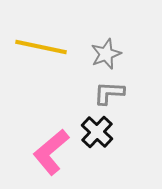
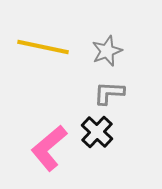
yellow line: moved 2 px right
gray star: moved 1 px right, 3 px up
pink L-shape: moved 2 px left, 4 px up
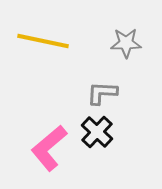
yellow line: moved 6 px up
gray star: moved 19 px right, 8 px up; rotated 20 degrees clockwise
gray L-shape: moved 7 px left
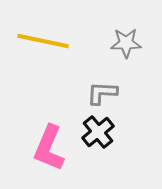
black cross: moved 1 px right; rotated 8 degrees clockwise
pink L-shape: rotated 27 degrees counterclockwise
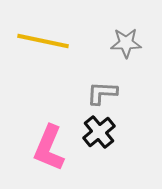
black cross: moved 1 px right
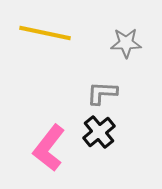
yellow line: moved 2 px right, 8 px up
pink L-shape: rotated 15 degrees clockwise
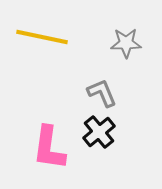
yellow line: moved 3 px left, 4 px down
gray L-shape: rotated 64 degrees clockwise
pink L-shape: rotated 30 degrees counterclockwise
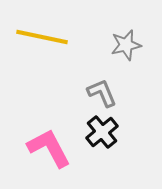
gray star: moved 2 px down; rotated 12 degrees counterclockwise
black cross: moved 3 px right
pink L-shape: rotated 144 degrees clockwise
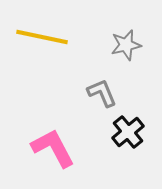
black cross: moved 26 px right
pink L-shape: moved 4 px right
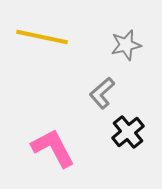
gray L-shape: rotated 108 degrees counterclockwise
